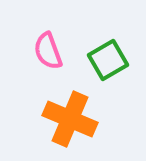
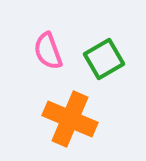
green square: moved 4 px left, 1 px up
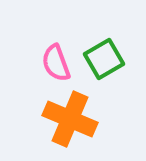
pink semicircle: moved 8 px right, 12 px down
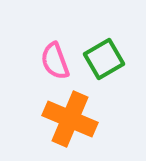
pink semicircle: moved 1 px left, 2 px up
